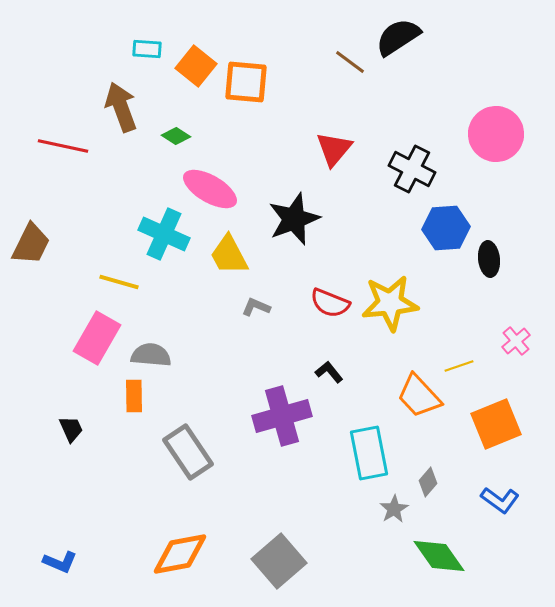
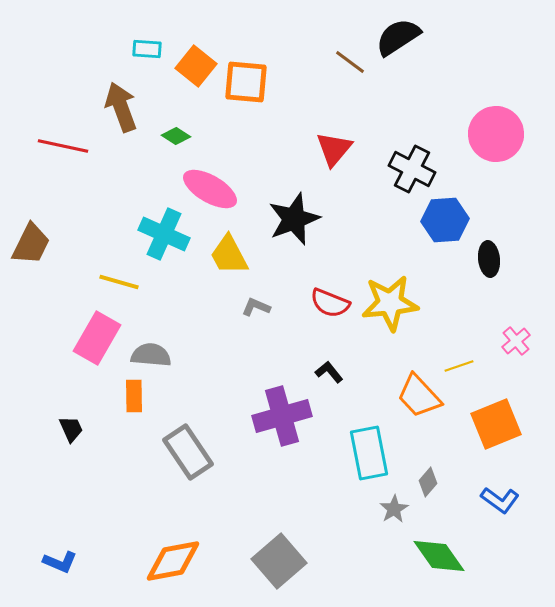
blue hexagon at (446, 228): moved 1 px left, 8 px up
orange diamond at (180, 554): moved 7 px left, 7 px down
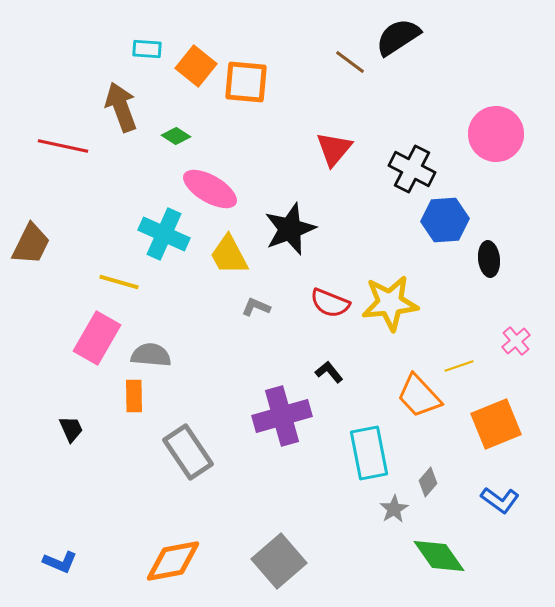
black star at (294, 219): moved 4 px left, 10 px down
